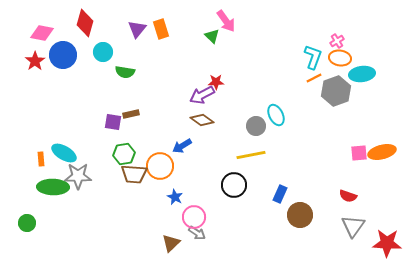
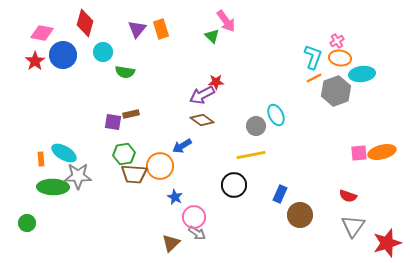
red star at (387, 243): rotated 20 degrees counterclockwise
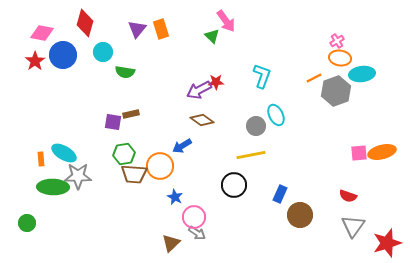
cyan L-shape at (313, 57): moved 51 px left, 19 px down
purple arrow at (202, 95): moved 3 px left, 5 px up
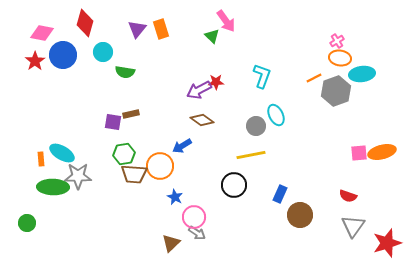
cyan ellipse at (64, 153): moved 2 px left
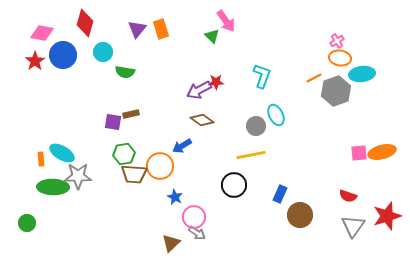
red star at (387, 243): moved 27 px up
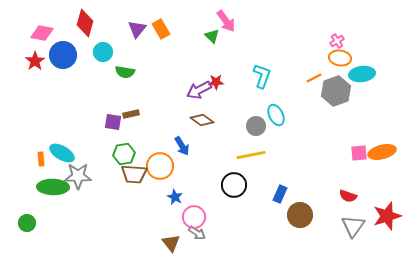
orange rectangle at (161, 29): rotated 12 degrees counterclockwise
blue arrow at (182, 146): rotated 90 degrees counterclockwise
brown triangle at (171, 243): rotated 24 degrees counterclockwise
